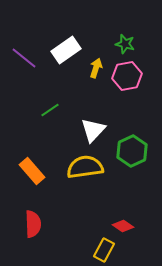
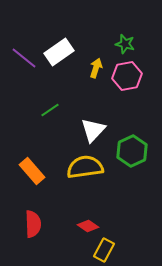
white rectangle: moved 7 px left, 2 px down
red diamond: moved 35 px left
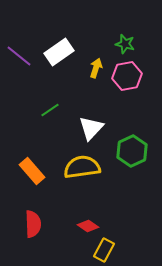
purple line: moved 5 px left, 2 px up
white triangle: moved 2 px left, 2 px up
yellow semicircle: moved 3 px left
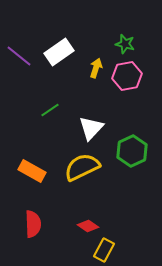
yellow semicircle: rotated 18 degrees counterclockwise
orange rectangle: rotated 20 degrees counterclockwise
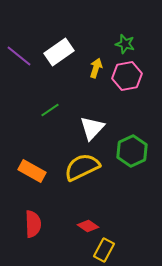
white triangle: moved 1 px right
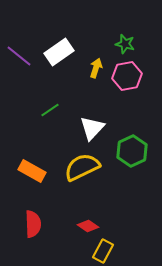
yellow rectangle: moved 1 px left, 1 px down
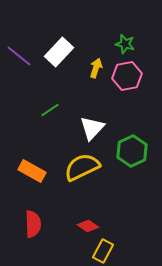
white rectangle: rotated 12 degrees counterclockwise
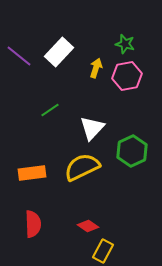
orange rectangle: moved 2 px down; rotated 36 degrees counterclockwise
